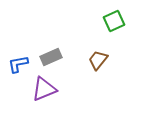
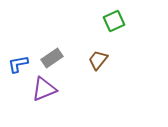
gray rectangle: moved 1 px right, 1 px down; rotated 10 degrees counterclockwise
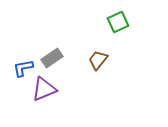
green square: moved 4 px right, 1 px down
blue L-shape: moved 5 px right, 4 px down
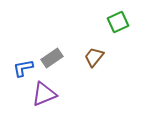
brown trapezoid: moved 4 px left, 3 px up
purple triangle: moved 5 px down
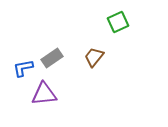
purple triangle: rotated 16 degrees clockwise
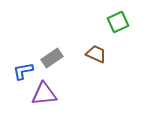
brown trapezoid: moved 2 px right, 3 px up; rotated 75 degrees clockwise
blue L-shape: moved 3 px down
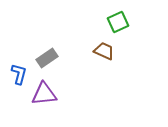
brown trapezoid: moved 8 px right, 3 px up
gray rectangle: moved 5 px left
blue L-shape: moved 4 px left, 3 px down; rotated 115 degrees clockwise
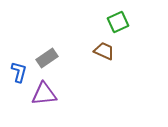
blue L-shape: moved 2 px up
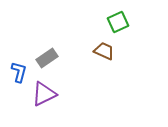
purple triangle: rotated 20 degrees counterclockwise
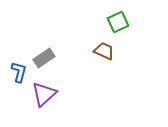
gray rectangle: moved 3 px left
purple triangle: rotated 16 degrees counterclockwise
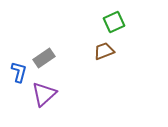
green square: moved 4 px left
brown trapezoid: rotated 45 degrees counterclockwise
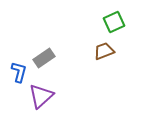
purple triangle: moved 3 px left, 2 px down
